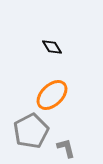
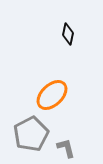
black diamond: moved 16 px right, 13 px up; rotated 45 degrees clockwise
gray pentagon: moved 3 px down
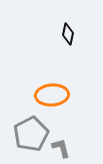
orange ellipse: rotated 40 degrees clockwise
gray L-shape: moved 5 px left
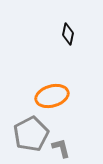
orange ellipse: moved 1 px down; rotated 12 degrees counterclockwise
